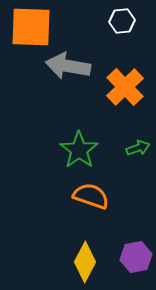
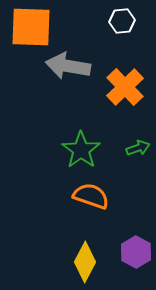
green star: moved 2 px right
purple hexagon: moved 5 px up; rotated 20 degrees counterclockwise
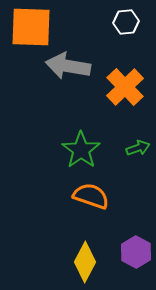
white hexagon: moved 4 px right, 1 px down
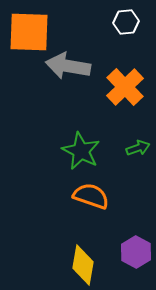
orange square: moved 2 px left, 5 px down
green star: moved 1 px down; rotated 9 degrees counterclockwise
yellow diamond: moved 2 px left, 3 px down; rotated 18 degrees counterclockwise
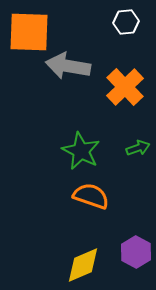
yellow diamond: rotated 57 degrees clockwise
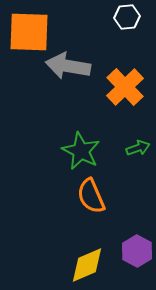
white hexagon: moved 1 px right, 5 px up
orange semicircle: rotated 132 degrees counterclockwise
purple hexagon: moved 1 px right, 1 px up
yellow diamond: moved 4 px right
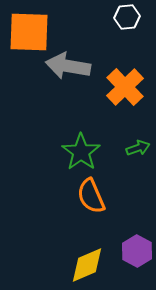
green star: moved 1 px down; rotated 9 degrees clockwise
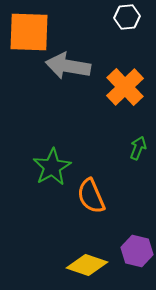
green arrow: rotated 50 degrees counterclockwise
green star: moved 29 px left, 15 px down; rotated 6 degrees clockwise
purple hexagon: rotated 16 degrees counterclockwise
yellow diamond: rotated 42 degrees clockwise
